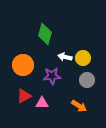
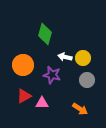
purple star: moved 1 px up; rotated 18 degrees clockwise
orange arrow: moved 1 px right, 3 px down
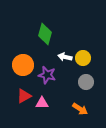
purple star: moved 5 px left
gray circle: moved 1 px left, 2 px down
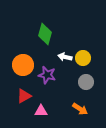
pink triangle: moved 1 px left, 8 px down
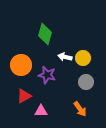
orange circle: moved 2 px left
orange arrow: rotated 21 degrees clockwise
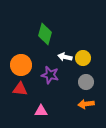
purple star: moved 3 px right
red triangle: moved 4 px left, 7 px up; rotated 35 degrees clockwise
orange arrow: moved 6 px right, 5 px up; rotated 119 degrees clockwise
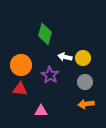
purple star: rotated 18 degrees clockwise
gray circle: moved 1 px left
